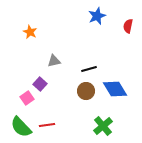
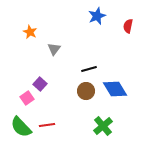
gray triangle: moved 12 px up; rotated 40 degrees counterclockwise
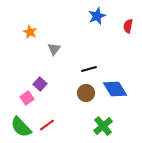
brown circle: moved 2 px down
red line: rotated 28 degrees counterclockwise
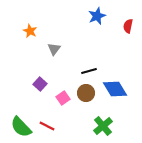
orange star: moved 1 px up
black line: moved 2 px down
pink square: moved 36 px right
red line: moved 1 px down; rotated 63 degrees clockwise
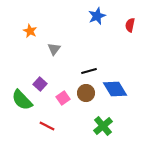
red semicircle: moved 2 px right, 1 px up
green semicircle: moved 1 px right, 27 px up
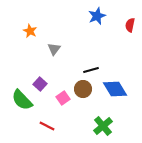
black line: moved 2 px right, 1 px up
brown circle: moved 3 px left, 4 px up
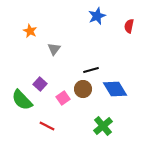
red semicircle: moved 1 px left, 1 px down
